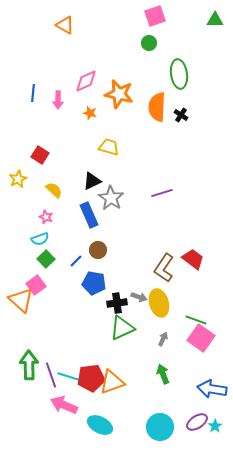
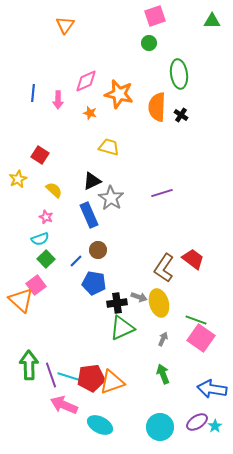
green triangle at (215, 20): moved 3 px left, 1 px down
orange triangle at (65, 25): rotated 36 degrees clockwise
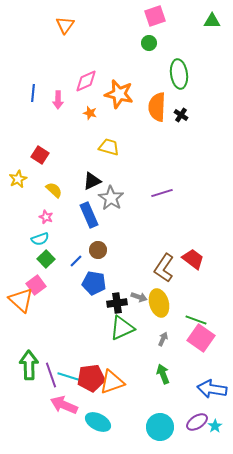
cyan ellipse at (100, 425): moved 2 px left, 3 px up
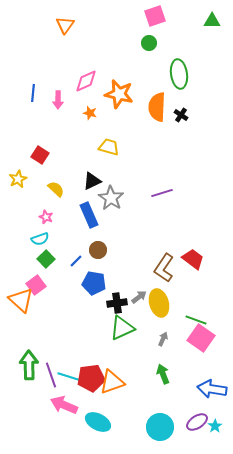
yellow semicircle at (54, 190): moved 2 px right, 1 px up
gray arrow at (139, 297): rotated 56 degrees counterclockwise
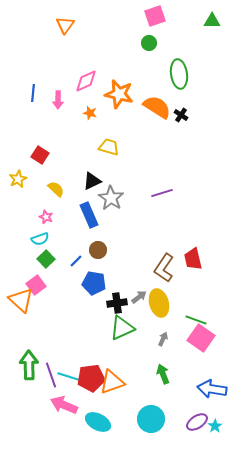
orange semicircle at (157, 107): rotated 120 degrees clockwise
red trapezoid at (193, 259): rotated 140 degrees counterclockwise
cyan circle at (160, 427): moved 9 px left, 8 px up
